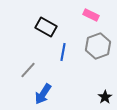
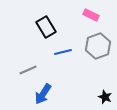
black rectangle: rotated 30 degrees clockwise
blue line: rotated 66 degrees clockwise
gray line: rotated 24 degrees clockwise
black star: rotated 16 degrees counterclockwise
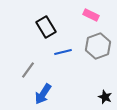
gray line: rotated 30 degrees counterclockwise
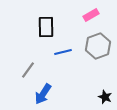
pink rectangle: rotated 56 degrees counterclockwise
black rectangle: rotated 30 degrees clockwise
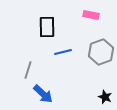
pink rectangle: rotated 42 degrees clockwise
black rectangle: moved 1 px right
gray hexagon: moved 3 px right, 6 px down
gray line: rotated 18 degrees counterclockwise
blue arrow: rotated 80 degrees counterclockwise
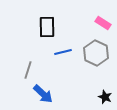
pink rectangle: moved 12 px right, 8 px down; rotated 21 degrees clockwise
gray hexagon: moved 5 px left, 1 px down; rotated 15 degrees counterclockwise
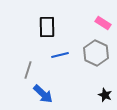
blue line: moved 3 px left, 3 px down
black star: moved 2 px up
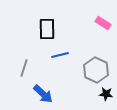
black rectangle: moved 2 px down
gray hexagon: moved 17 px down
gray line: moved 4 px left, 2 px up
black star: moved 1 px right, 1 px up; rotated 16 degrees counterclockwise
